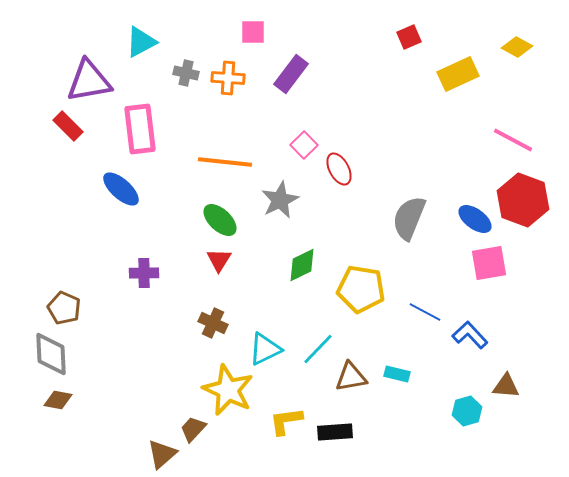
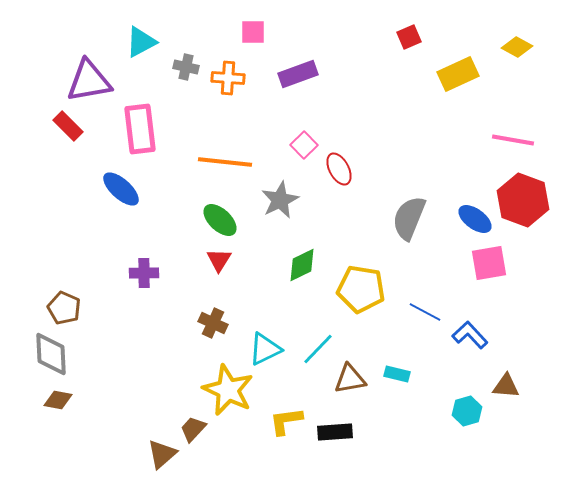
gray cross at (186, 73): moved 6 px up
purple rectangle at (291, 74): moved 7 px right; rotated 33 degrees clockwise
pink line at (513, 140): rotated 18 degrees counterclockwise
brown triangle at (351, 377): moved 1 px left, 2 px down
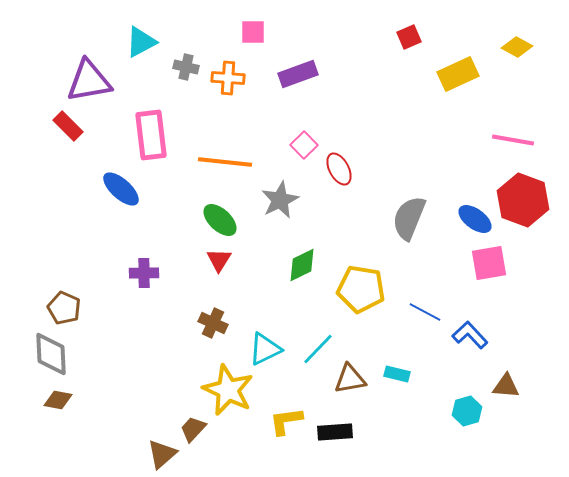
pink rectangle at (140, 129): moved 11 px right, 6 px down
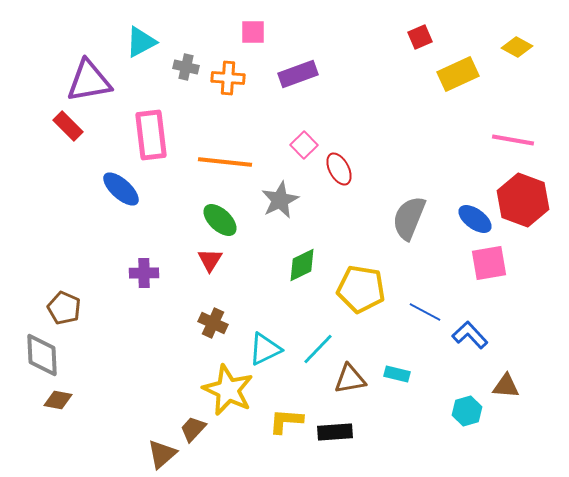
red square at (409, 37): moved 11 px right
red triangle at (219, 260): moved 9 px left
gray diamond at (51, 354): moved 9 px left, 1 px down
yellow L-shape at (286, 421): rotated 12 degrees clockwise
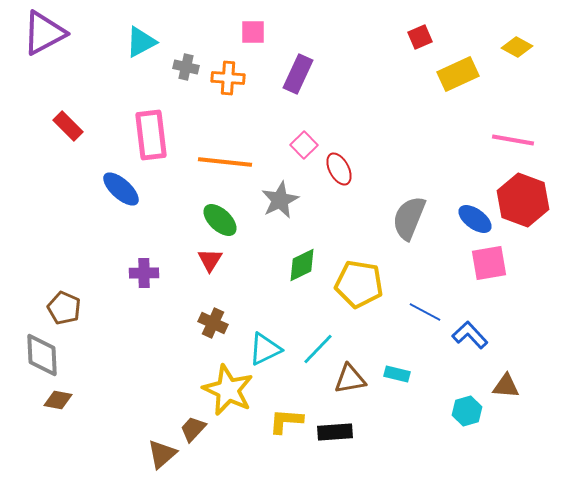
purple rectangle at (298, 74): rotated 45 degrees counterclockwise
purple triangle at (89, 81): moved 45 px left, 48 px up; rotated 18 degrees counterclockwise
yellow pentagon at (361, 289): moved 2 px left, 5 px up
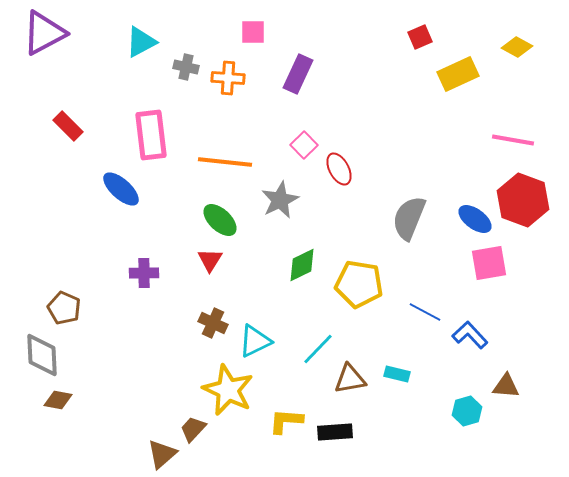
cyan triangle at (265, 349): moved 10 px left, 8 px up
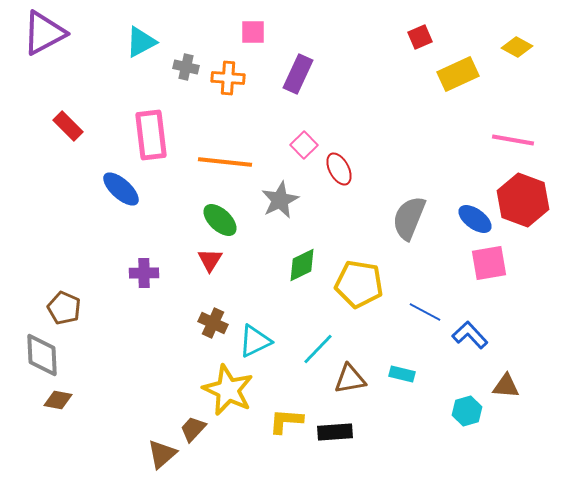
cyan rectangle at (397, 374): moved 5 px right
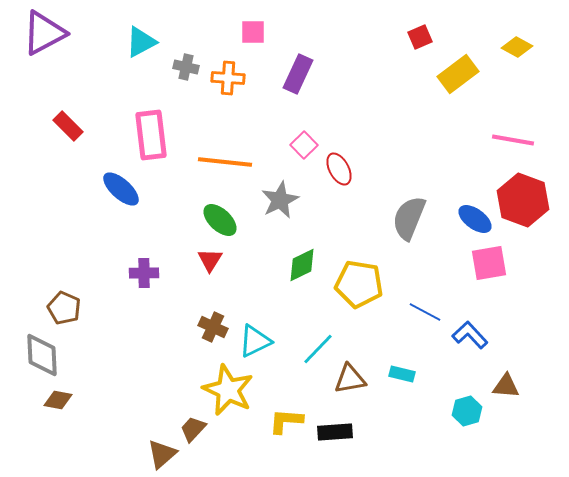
yellow rectangle at (458, 74): rotated 12 degrees counterclockwise
brown cross at (213, 323): moved 4 px down
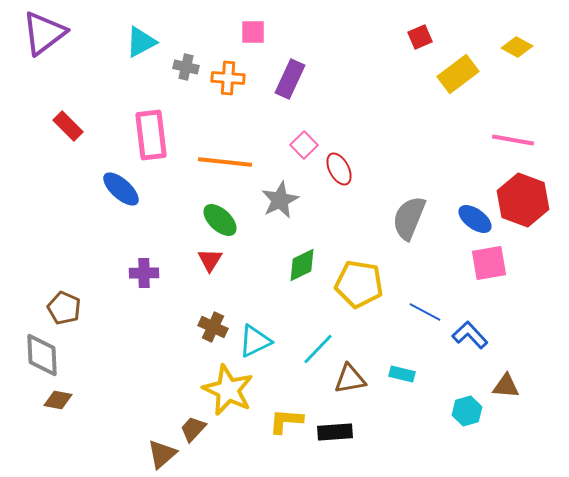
purple triangle at (44, 33): rotated 9 degrees counterclockwise
purple rectangle at (298, 74): moved 8 px left, 5 px down
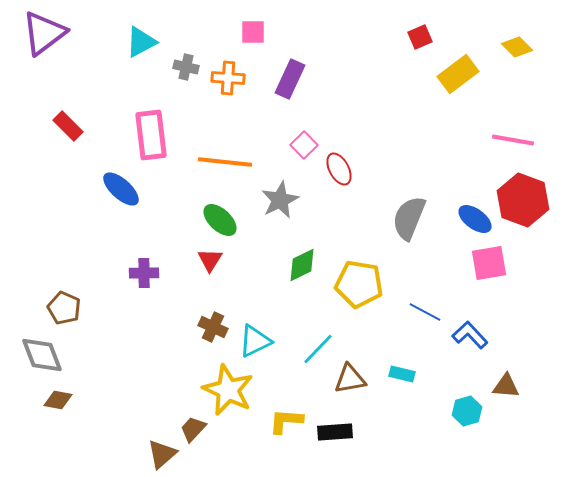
yellow diamond at (517, 47): rotated 16 degrees clockwise
gray diamond at (42, 355): rotated 18 degrees counterclockwise
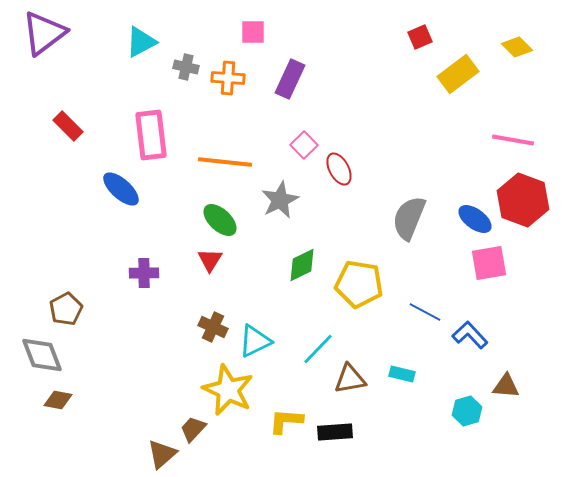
brown pentagon at (64, 308): moved 2 px right, 1 px down; rotated 20 degrees clockwise
